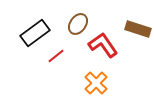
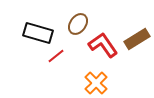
brown rectangle: moved 1 px left, 10 px down; rotated 50 degrees counterclockwise
black rectangle: moved 3 px right; rotated 52 degrees clockwise
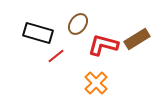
red L-shape: rotated 40 degrees counterclockwise
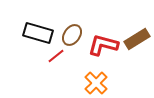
brown ellipse: moved 6 px left, 11 px down
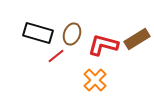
brown ellipse: moved 1 px up; rotated 15 degrees counterclockwise
orange cross: moved 1 px left, 3 px up
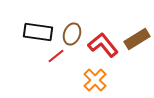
black rectangle: moved 1 px up; rotated 8 degrees counterclockwise
red L-shape: rotated 36 degrees clockwise
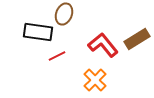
brown ellipse: moved 8 px left, 20 px up
red line: moved 1 px right; rotated 12 degrees clockwise
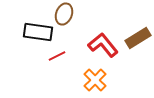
brown rectangle: moved 1 px right, 1 px up
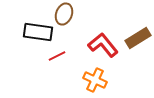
orange cross: rotated 20 degrees counterclockwise
